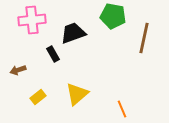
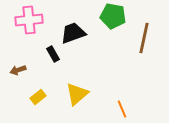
pink cross: moved 3 px left
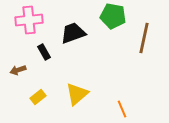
black rectangle: moved 9 px left, 2 px up
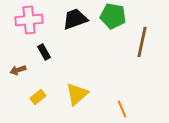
black trapezoid: moved 2 px right, 14 px up
brown line: moved 2 px left, 4 px down
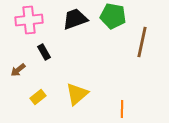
brown arrow: rotated 21 degrees counterclockwise
orange line: rotated 24 degrees clockwise
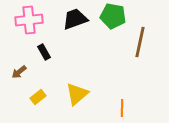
brown line: moved 2 px left
brown arrow: moved 1 px right, 2 px down
orange line: moved 1 px up
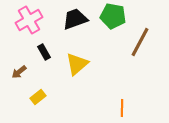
pink cross: rotated 24 degrees counterclockwise
brown line: rotated 16 degrees clockwise
yellow triangle: moved 30 px up
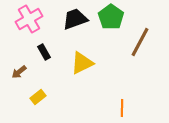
green pentagon: moved 2 px left, 1 px down; rotated 25 degrees clockwise
pink cross: moved 1 px up
yellow triangle: moved 5 px right, 1 px up; rotated 15 degrees clockwise
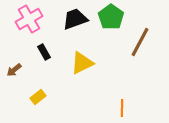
brown arrow: moved 5 px left, 2 px up
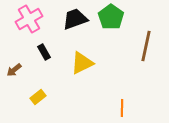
brown line: moved 6 px right, 4 px down; rotated 16 degrees counterclockwise
